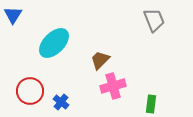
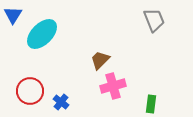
cyan ellipse: moved 12 px left, 9 px up
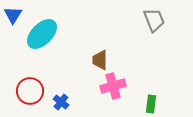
brown trapezoid: rotated 45 degrees counterclockwise
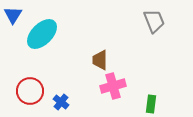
gray trapezoid: moved 1 px down
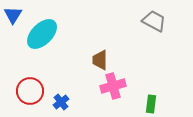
gray trapezoid: rotated 40 degrees counterclockwise
blue cross: rotated 14 degrees clockwise
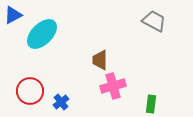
blue triangle: rotated 30 degrees clockwise
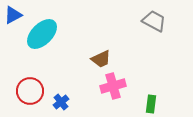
brown trapezoid: moved 1 px right, 1 px up; rotated 115 degrees counterclockwise
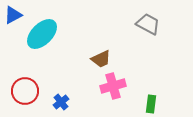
gray trapezoid: moved 6 px left, 3 px down
red circle: moved 5 px left
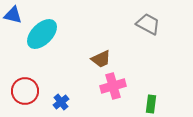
blue triangle: rotated 42 degrees clockwise
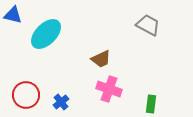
gray trapezoid: moved 1 px down
cyan ellipse: moved 4 px right
pink cross: moved 4 px left, 3 px down; rotated 35 degrees clockwise
red circle: moved 1 px right, 4 px down
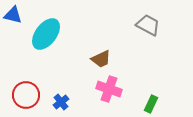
cyan ellipse: rotated 8 degrees counterclockwise
green rectangle: rotated 18 degrees clockwise
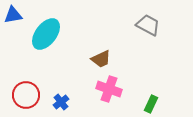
blue triangle: rotated 24 degrees counterclockwise
